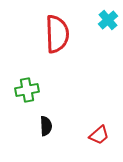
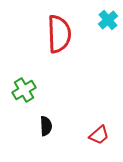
red semicircle: moved 2 px right
green cross: moved 3 px left; rotated 20 degrees counterclockwise
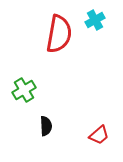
cyan cross: moved 13 px left; rotated 12 degrees clockwise
red semicircle: rotated 12 degrees clockwise
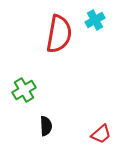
red trapezoid: moved 2 px right, 1 px up
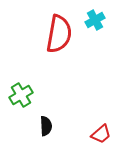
green cross: moved 3 px left, 5 px down
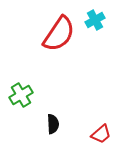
red semicircle: rotated 24 degrees clockwise
black semicircle: moved 7 px right, 2 px up
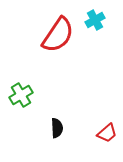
red semicircle: moved 1 px left, 1 px down
black semicircle: moved 4 px right, 4 px down
red trapezoid: moved 6 px right, 1 px up
